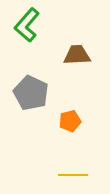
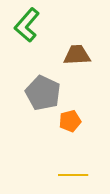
gray pentagon: moved 12 px right
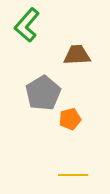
gray pentagon: rotated 16 degrees clockwise
orange pentagon: moved 2 px up
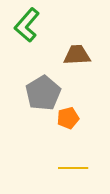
orange pentagon: moved 2 px left, 1 px up
yellow line: moved 7 px up
